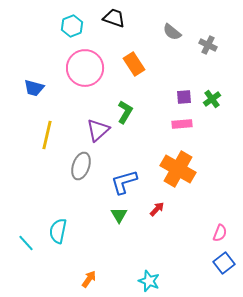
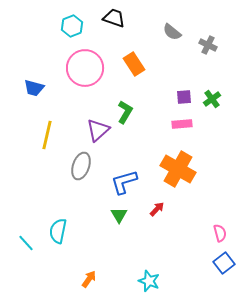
pink semicircle: rotated 36 degrees counterclockwise
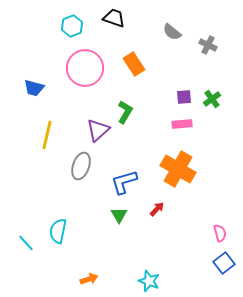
orange arrow: rotated 36 degrees clockwise
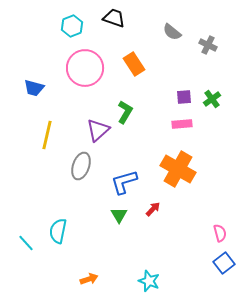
red arrow: moved 4 px left
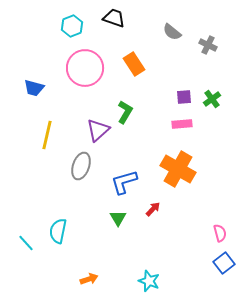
green triangle: moved 1 px left, 3 px down
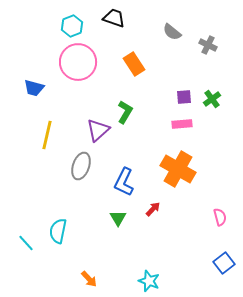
pink circle: moved 7 px left, 6 px up
blue L-shape: rotated 48 degrees counterclockwise
pink semicircle: moved 16 px up
orange arrow: rotated 66 degrees clockwise
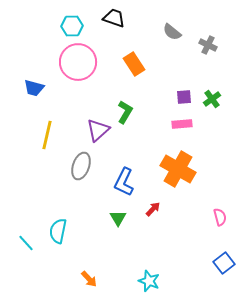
cyan hexagon: rotated 20 degrees clockwise
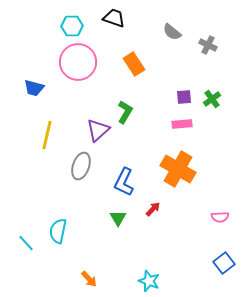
pink semicircle: rotated 102 degrees clockwise
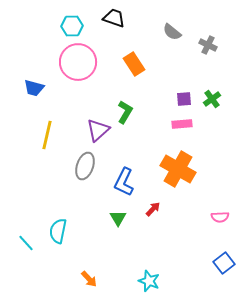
purple square: moved 2 px down
gray ellipse: moved 4 px right
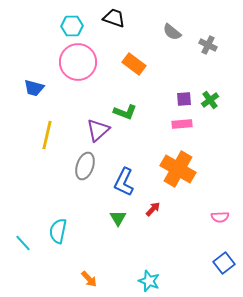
orange rectangle: rotated 20 degrees counterclockwise
green cross: moved 2 px left, 1 px down
green L-shape: rotated 80 degrees clockwise
cyan line: moved 3 px left
